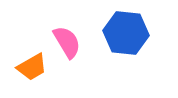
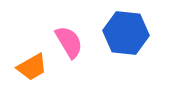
pink semicircle: moved 2 px right
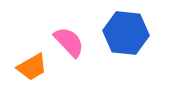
pink semicircle: rotated 12 degrees counterclockwise
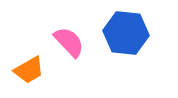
orange trapezoid: moved 3 px left, 3 px down
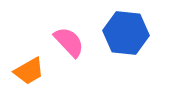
orange trapezoid: moved 1 px down
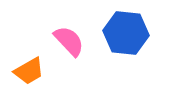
pink semicircle: moved 1 px up
